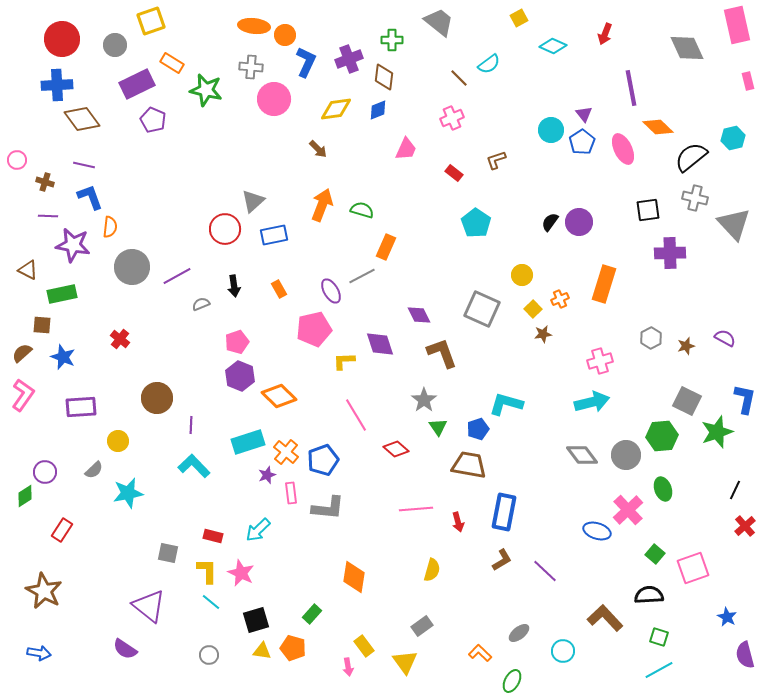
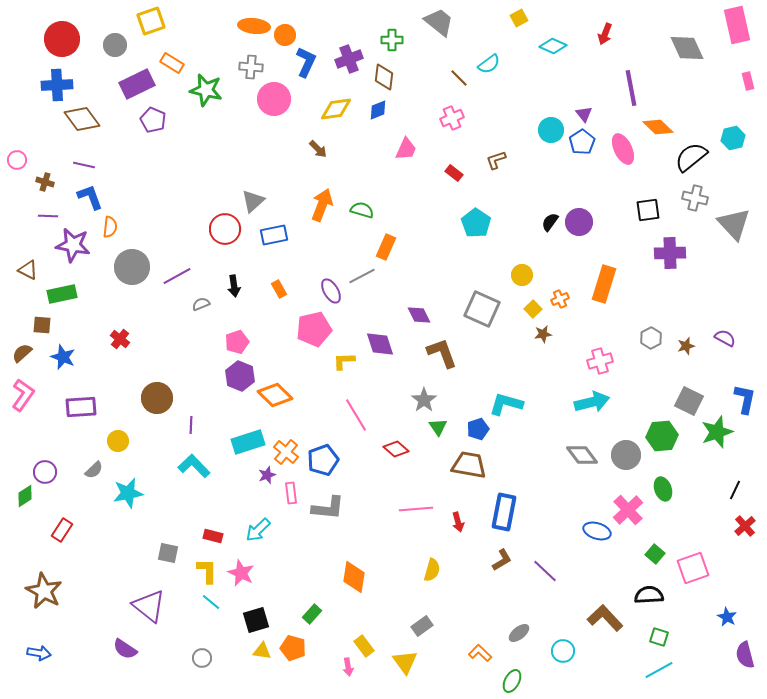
orange diamond at (279, 396): moved 4 px left, 1 px up
gray square at (687, 401): moved 2 px right
gray circle at (209, 655): moved 7 px left, 3 px down
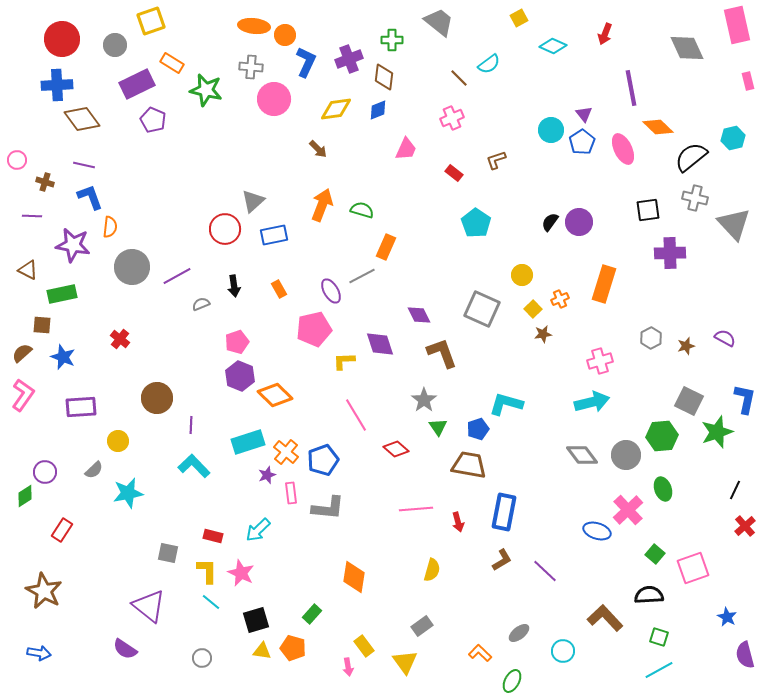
purple line at (48, 216): moved 16 px left
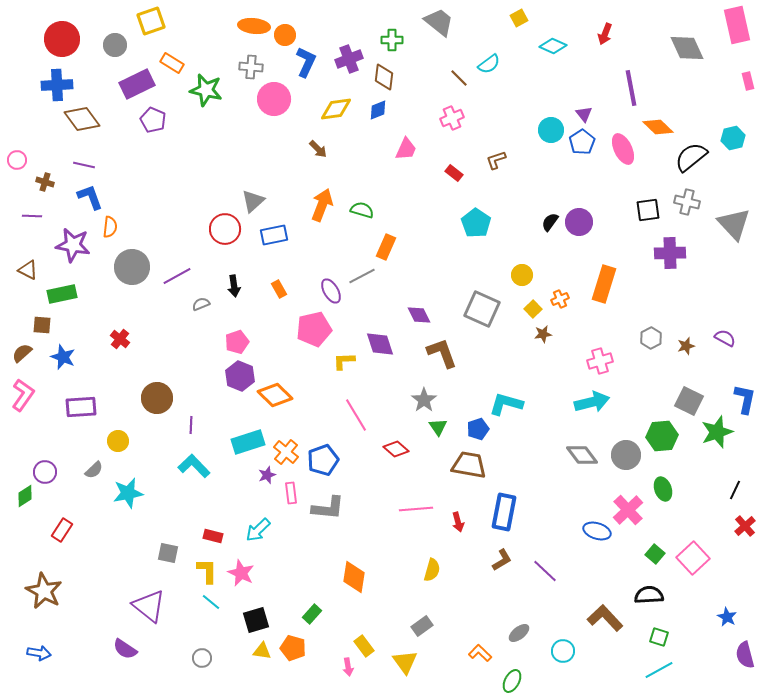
gray cross at (695, 198): moved 8 px left, 4 px down
pink square at (693, 568): moved 10 px up; rotated 24 degrees counterclockwise
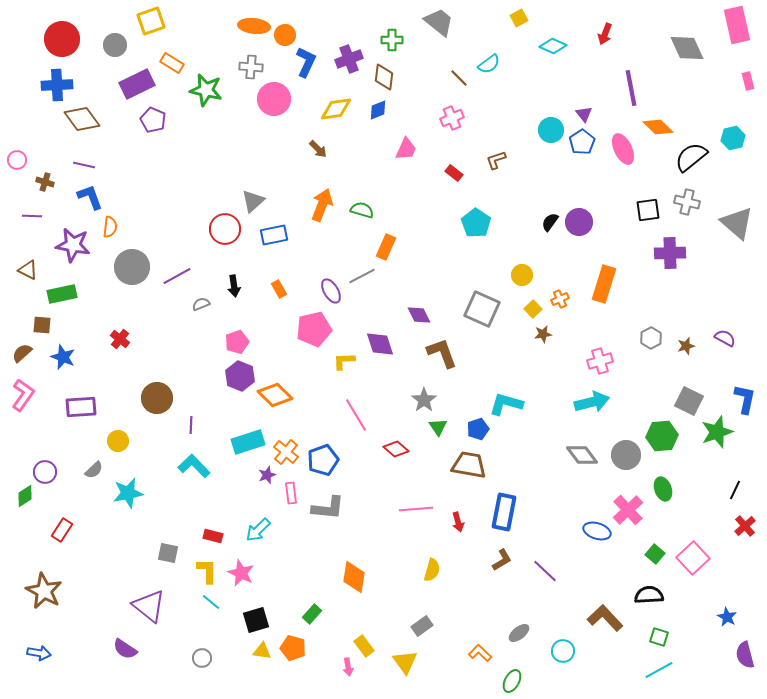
gray triangle at (734, 224): moved 3 px right, 1 px up; rotated 6 degrees counterclockwise
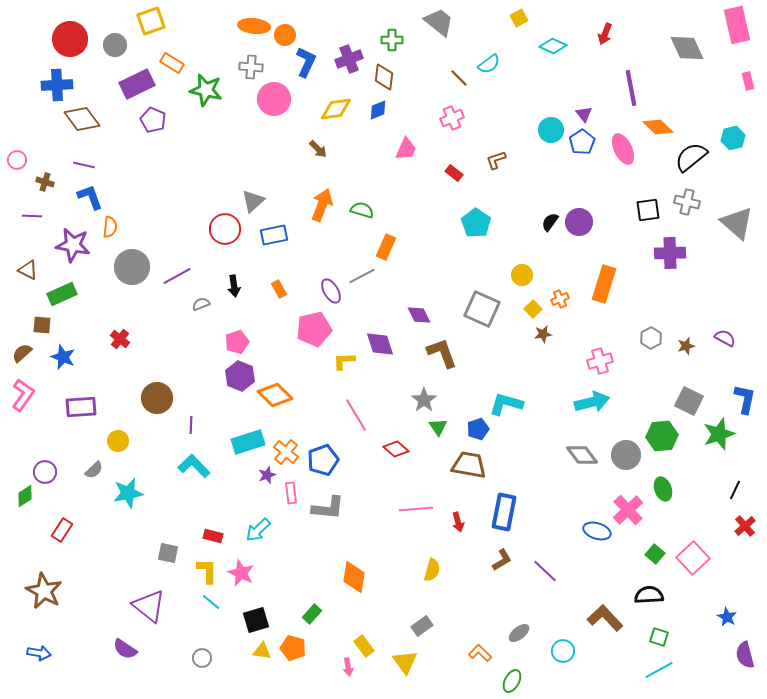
red circle at (62, 39): moved 8 px right
green rectangle at (62, 294): rotated 12 degrees counterclockwise
green star at (717, 432): moved 2 px right, 2 px down
